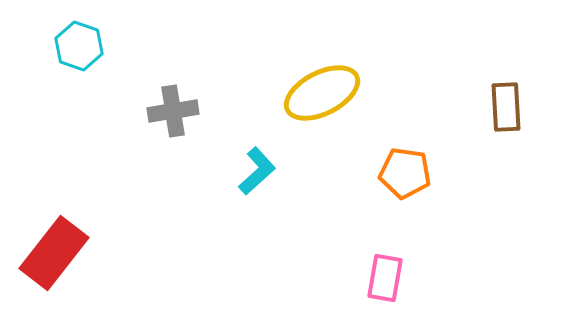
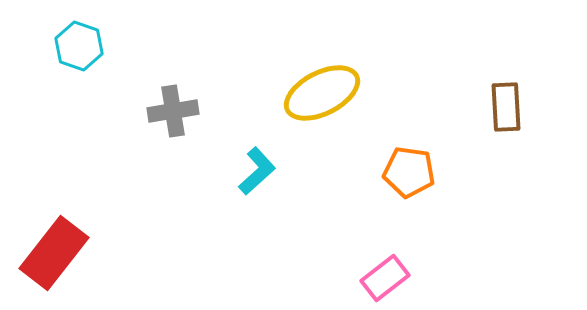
orange pentagon: moved 4 px right, 1 px up
pink rectangle: rotated 42 degrees clockwise
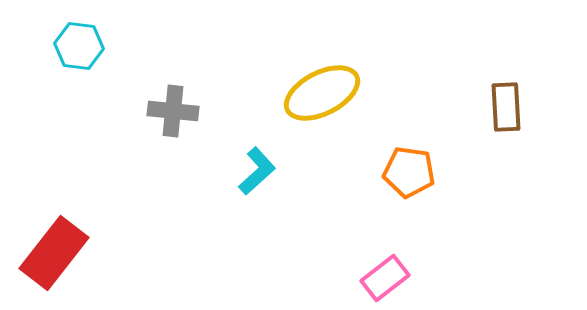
cyan hexagon: rotated 12 degrees counterclockwise
gray cross: rotated 15 degrees clockwise
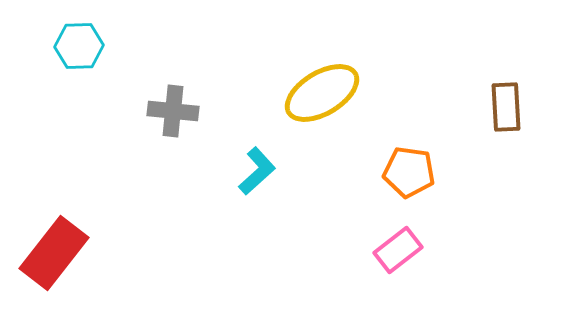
cyan hexagon: rotated 9 degrees counterclockwise
yellow ellipse: rotated 4 degrees counterclockwise
pink rectangle: moved 13 px right, 28 px up
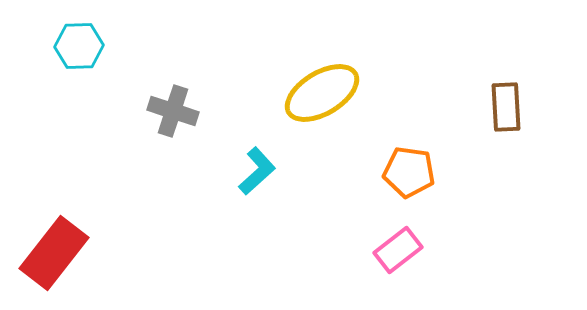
gray cross: rotated 12 degrees clockwise
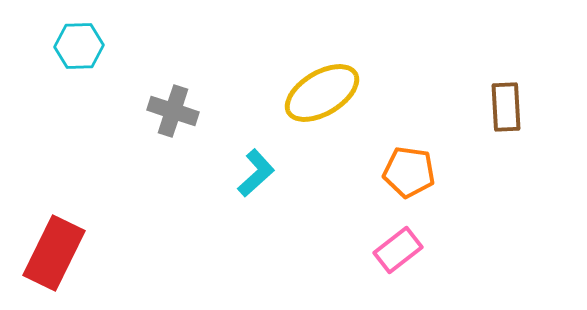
cyan L-shape: moved 1 px left, 2 px down
red rectangle: rotated 12 degrees counterclockwise
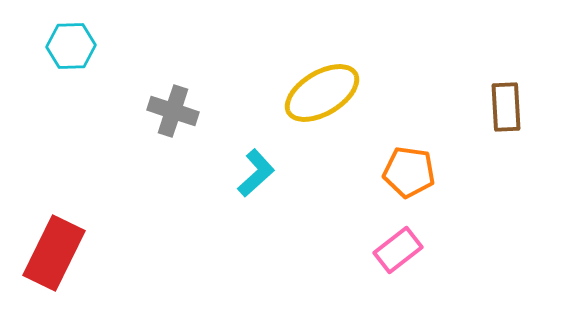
cyan hexagon: moved 8 px left
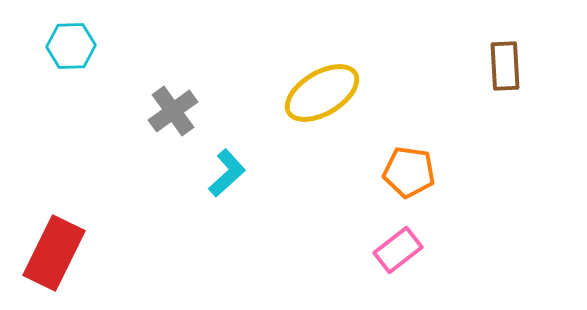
brown rectangle: moved 1 px left, 41 px up
gray cross: rotated 36 degrees clockwise
cyan L-shape: moved 29 px left
